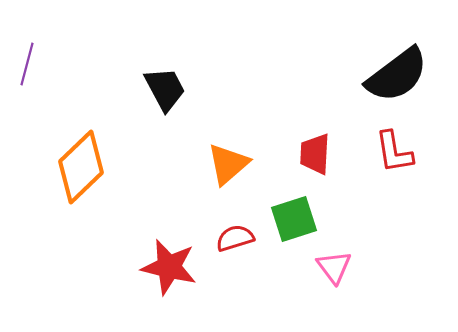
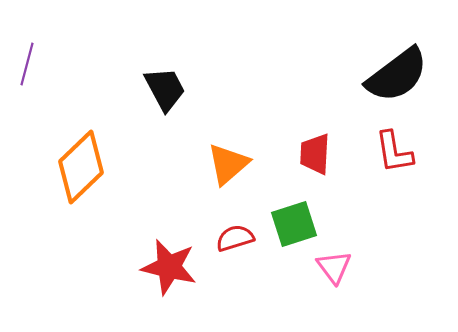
green square: moved 5 px down
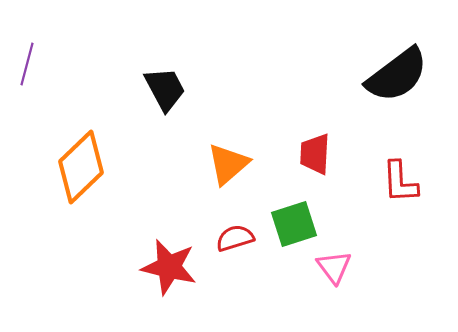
red L-shape: moved 6 px right, 30 px down; rotated 6 degrees clockwise
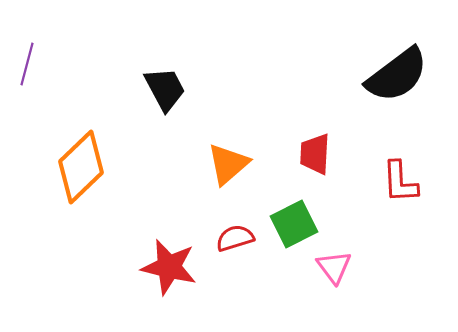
green square: rotated 9 degrees counterclockwise
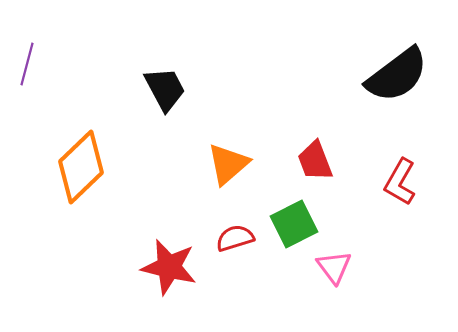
red trapezoid: moved 7 px down; rotated 24 degrees counterclockwise
red L-shape: rotated 33 degrees clockwise
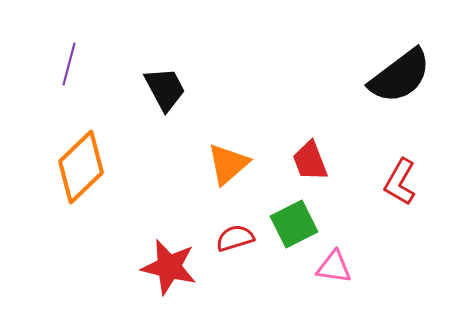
purple line: moved 42 px right
black semicircle: moved 3 px right, 1 px down
red trapezoid: moved 5 px left
pink triangle: rotated 45 degrees counterclockwise
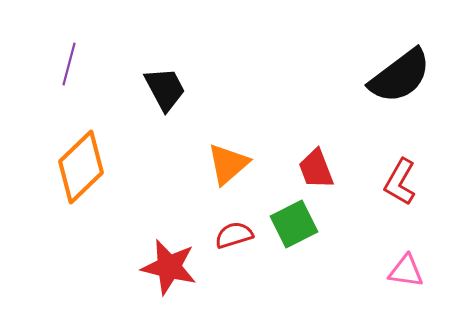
red trapezoid: moved 6 px right, 8 px down
red semicircle: moved 1 px left, 3 px up
pink triangle: moved 72 px right, 4 px down
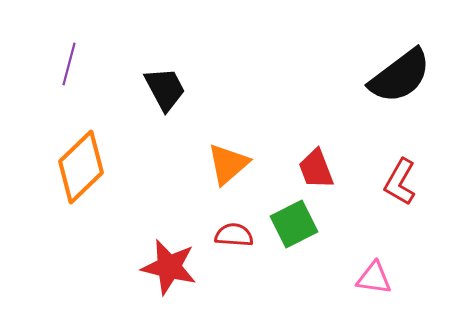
red semicircle: rotated 21 degrees clockwise
pink triangle: moved 32 px left, 7 px down
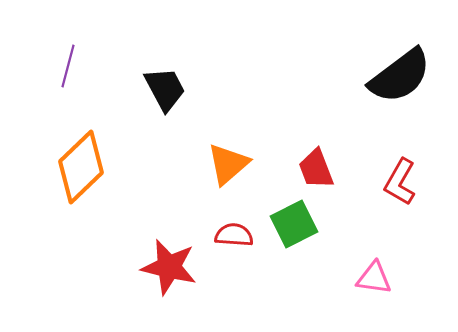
purple line: moved 1 px left, 2 px down
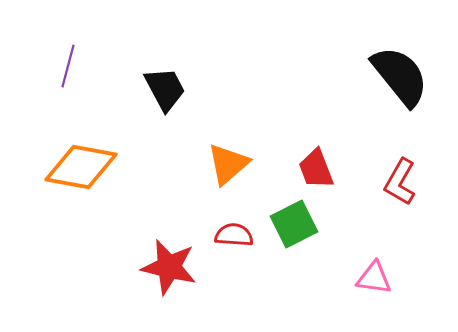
black semicircle: rotated 92 degrees counterclockwise
orange diamond: rotated 54 degrees clockwise
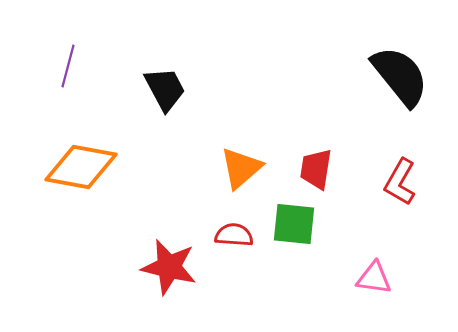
orange triangle: moved 13 px right, 4 px down
red trapezoid: rotated 30 degrees clockwise
green square: rotated 33 degrees clockwise
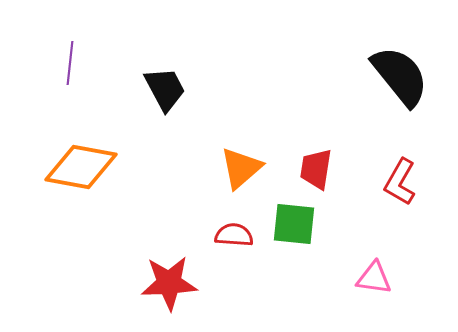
purple line: moved 2 px right, 3 px up; rotated 9 degrees counterclockwise
red star: moved 16 px down; rotated 16 degrees counterclockwise
